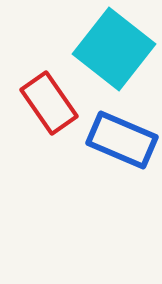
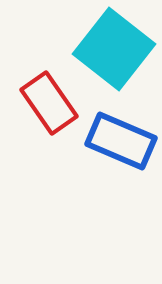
blue rectangle: moved 1 px left, 1 px down
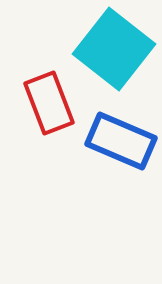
red rectangle: rotated 14 degrees clockwise
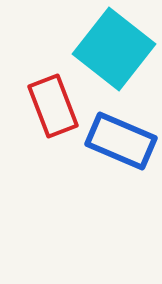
red rectangle: moved 4 px right, 3 px down
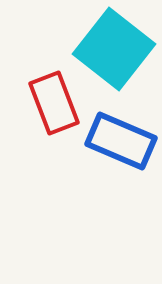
red rectangle: moved 1 px right, 3 px up
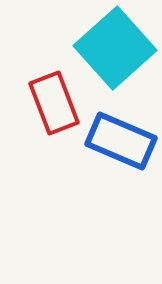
cyan square: moved 1 px right, 1 px up; rotated 10 degrees clockwise
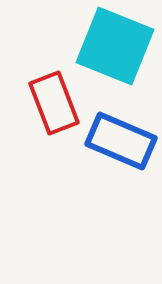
cyan square: moved 2 px up; rotated 26 degrees counterclockwise
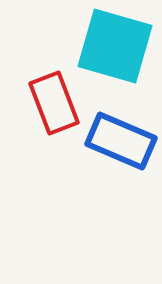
cyan square: rotated 6 degrees counterclockwise
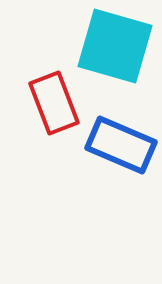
blue rectangle: moved 4 px down
